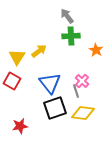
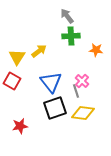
orange star: rotated 24 degrees counterclockwise
blue triangle: moved 1 px right, 1 px up
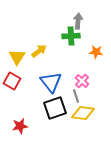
gray arrow: moved 11 px right, 5 px down; rotated 42 degrees clockwise
orange star: moved 2 px down
gray line: moved 5 px down
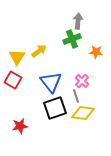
green cross: moved 1 px right, 3 px down; rotated 18 degrees counterclockwise
red square: moved 1 px right, 1 px up
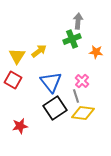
yellow triangle: moved 1 px up
black square: rotated 15 degrees counterclockwise
